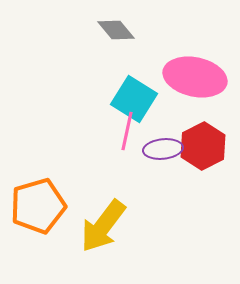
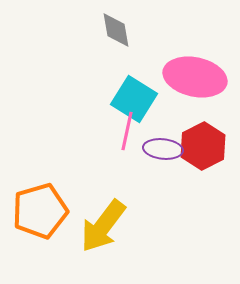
gray diamond: rotated 30 degrees clockwise
purple ellipse: rotated 12 degrees clockwise
orange pentagon: moved 2 px right, 5 px down
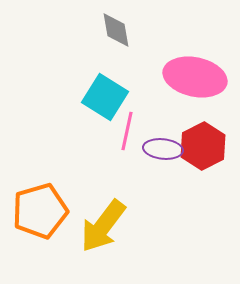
cyan square: moved 29 px left, 2 px up
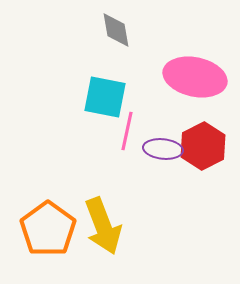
cyan square: rotated 21 degrees counterclockwise
orange pentagon: moved 8 px right, 18 px down; rotated 20 degrees counterclockwise
yellow arrow: rotated 58 degrees counterclockwise
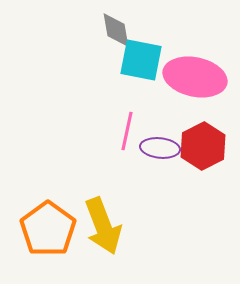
cyan square: moved 36 px right, 37 px up
purple ellipse: moved 3 px left, 1 px up
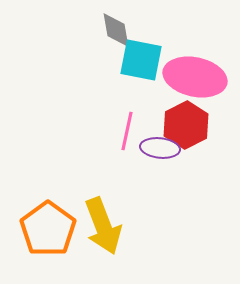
red hexagon: moved 17 px left, 21 px up
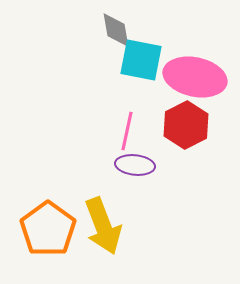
purple ellipse: moved 25 px left, 17 px down
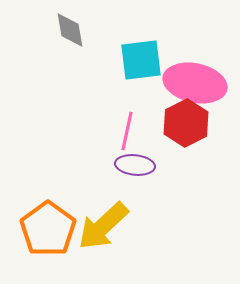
gray diamond: moved 46 px left
cyan square: rotated 18 degrees counterclockwise
pink ellipse: moved 6 px down
red hexagon: moved 2 px up
yellow arrow: rotated 68 degrees clockwise
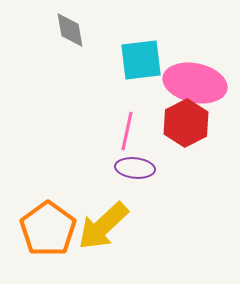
purple ellipse: moved 3 px down
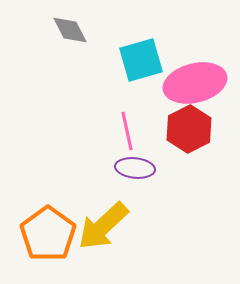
gray diamond: rotated 18 degrees counterclockwise
cyan square: rotated 9 degrees counterclockwise
pink ellipse: rotated 26 degrees counterclockwise
red hexagon: moved 3 px right, 6 px down
pink line: rotated 24 degrees counterclockwise
orange pentagon: moved 5 px down
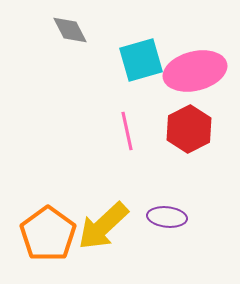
pink ellipse: moved 12 px up
purple ellipse: moved 32 px right, 49 px down
